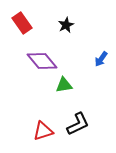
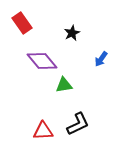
black star: moved 6 px right, 8 px down
red triangle: rotated 15 degrees clockwise
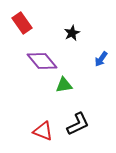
red triangle: rotated 25 degrees clockwise
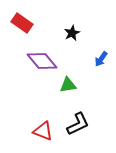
red rectangle: rotated 20 degrees counterclockwise
green triangle: moved 4 px right
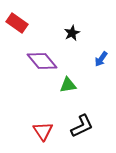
red rectangle: moved 5 px left
black L-shape: moved 4 px right, 2 px down
red triangle: rotated 35 degrees clockwise
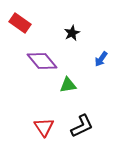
red rectangle: moved 3 px right
red triangle: moved 1 px right, 4 px up
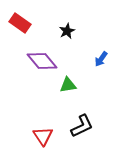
black star: moved 5 px left, 2 px up
red triangle: moved 1 px left, 9 px down
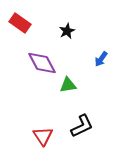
purple diamond: moved 2 px down; rotated 12 degrees clockwise
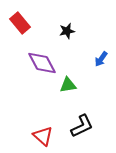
red rectangle: rotated 15 degrees clockwise
black star: rotated 14 degrees clockwise
red triangle: rotated 15 degrees counterclockwise
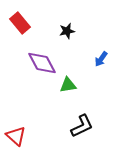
red triangle: moved 27 px left
